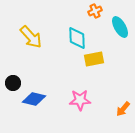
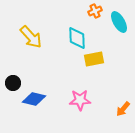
cyan ellipse: moved 1 px left, 5 px up
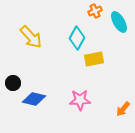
cyan diamond: rotated 30 degrees clockwise
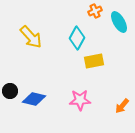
yellow rectangle: moved 2 px down
black circle: moved 3 px left, 8 px down
orange arrow: moved 1 px left, 3 px up
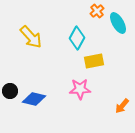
orange cross: moved 2 px right; rotated 16 degrees counterclockwise
cyan ellipse: moved 1 px left, 1 px down
pink star: moved 11 px up
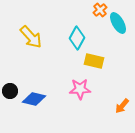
orange cross: moved 3 px right, 1 px up
yellow rectangle: rotated 24 degrees clockwise
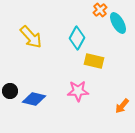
pink star: moved 2 px left, 2 px down
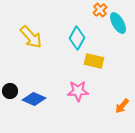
blue diamond: rotated 10 degrees clockwise
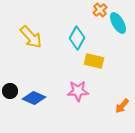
blue diamond: moved 1 px up
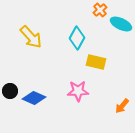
cyan ellipse: moved 3 px right, 1 px down; rotated 35 degrees counterclockwise
yellow rectangle: moved 2 px right, 1 px down
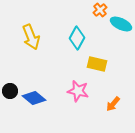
yellow arrow: rotated 20 degrees clockwise
yellow rectangle: moved 1 px right, 2 px down
pink star: rotated 15 degrees clockwise
blue diamond: rotated 15 degrees clockwise
orange arrow: moved 9 px left, 2 px up
